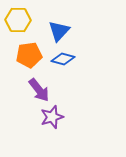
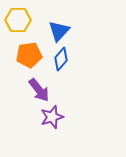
blue diamond: moved 2 px left; rotated 65 degrees counterclockwise
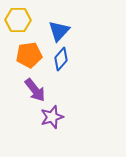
purple arrow: moved 4 px left
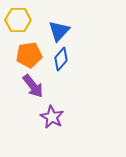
purple arrow: moved 2 px left, 4 px up
purple star: rotated 25 degrees counterclockwise
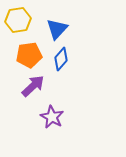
yellow hexagon: rotated 10 degrees counterclockwise
blue triangle: moved 2 px left, 2 px up
purple arrow: rotated 95 degrees counterclockwise
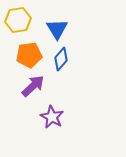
blue triangle: rotated 15 degrees counterclockwise
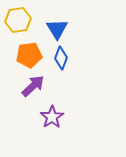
blue diamond: moved 1 px up; rotated 20 degrees counterclockwise
purple star: rotated 10 degrees clockwise
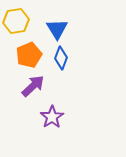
yellow hexagon: moved 2 px left, 1 px down
orange pentagon: rotated 15 degrees counterclockwise
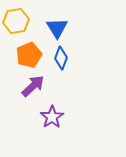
blue triangle: moved 1 px up
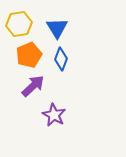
yellow hexagon: moved 3 px right, 3 px down
blue diamond: moved 1 px down
purple star: moved 2 px right, 2 px up; rotated 10 degrees counterclockwise
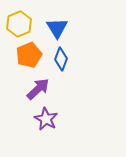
yellow hexagon: rotated 15 degrees counterclockwise
purple arrow: moved 5 px right, 3 px down
purple star: moved 8 px left, 4 px down
